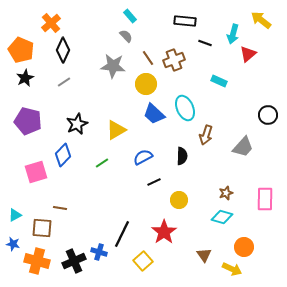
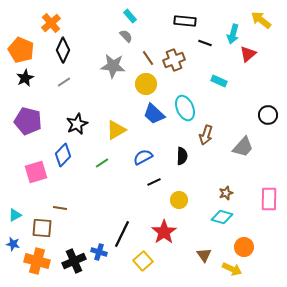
pink rectangle at (265, 199): moved 4 px right
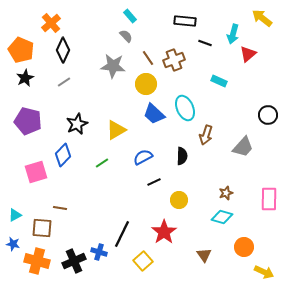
yellow arrow at (261, 20): moved 1 px right, 2 px up
yellow arrow at (232, 269): moved 32 px right, 3 px down
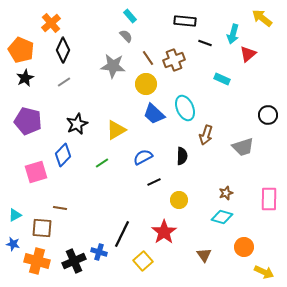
cyan rectangle at (219, 81): moved 3 px right, 2 px up
gray trapezoid at (243, 147): rotated 30 degrees clockwise
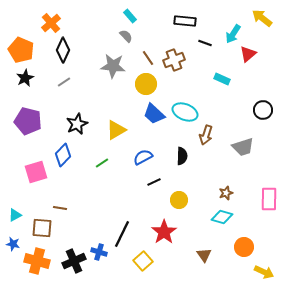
cyan arrow at (233, 34): rotated 18 degrees clockwise
cyan ellipse at (185, 108): moved 4 px down; rotated 45 degrees counterclockwise
black circle at (268, 115): moved 5 px left, 5 px up
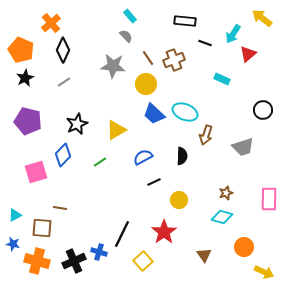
green line at (102, 163): moved 2 px left, 1 px up
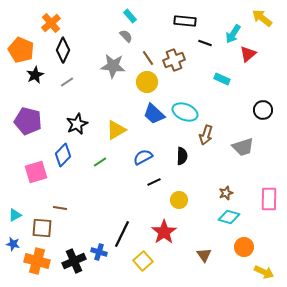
black star at (25, 78): moved 10 px right, 3 px up
gray line at (64, 82): moved 3 px right
yellow circle at (146, 84): moved 1 px right, 2 px up
cyan diamond at (222, 217): moved 7 px right
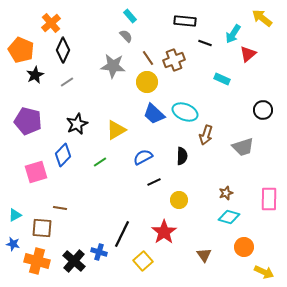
black cross at (74, 261): rotated 25 degrees counterclockwise
